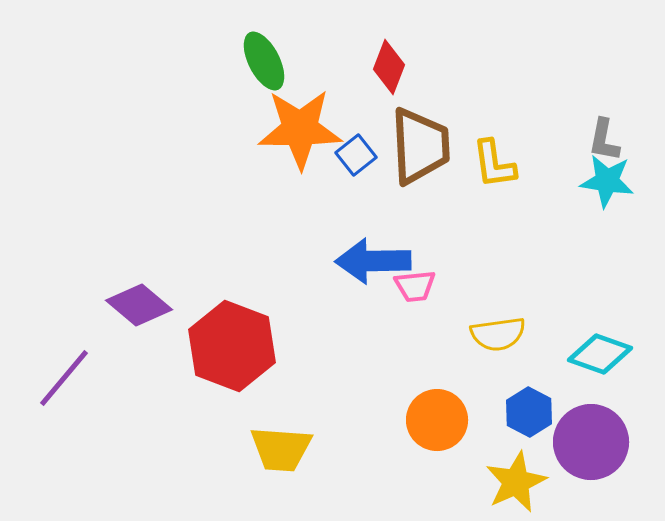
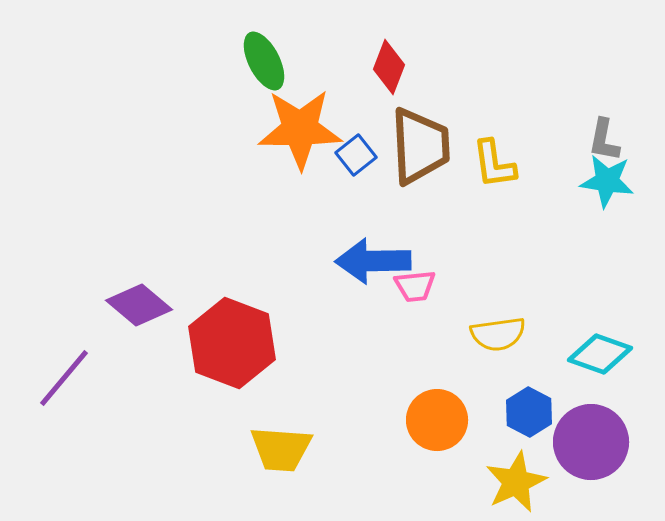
red hexagon: moved 3 px up
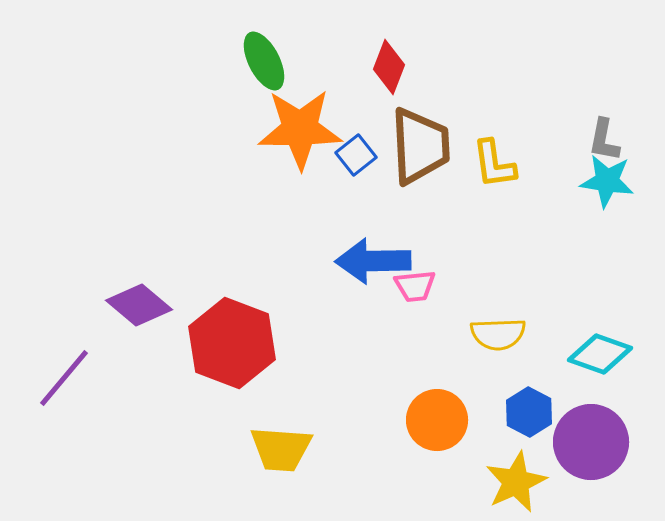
yellow semicircle: rotated 6 degrees clockwise
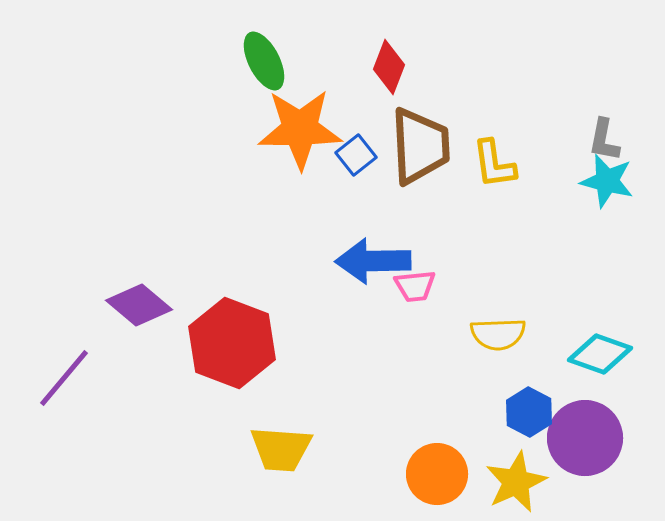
cyan star: rotated 6 degrees clockwise
orange circle: moved 54 px down
purple circle: moved 6 px left, 4 px up
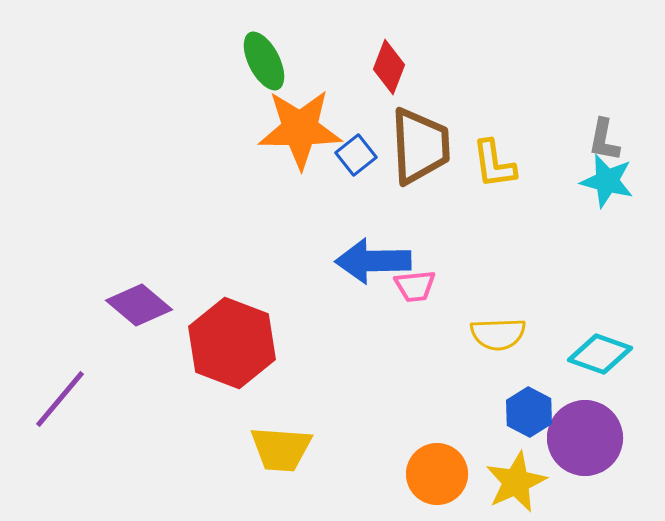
purple line: moved 4 px left, 21 px down
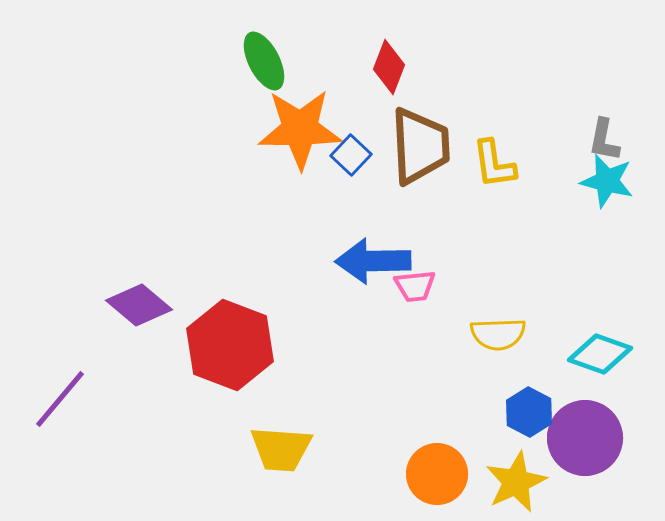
blue square: moved 5 px left; rotated 9 degrees counterclockwise
red hexagon: moved 2 px left, 2 px down
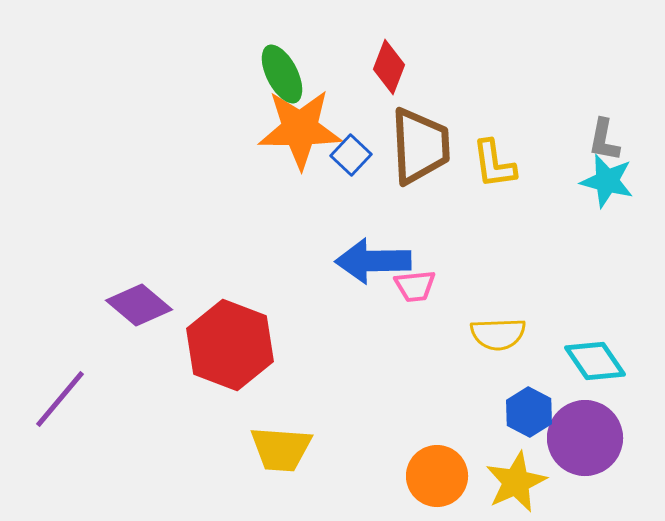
green ellipse: moved 18 px right, 13 px down
cyan diamond: moved 5 px left, 7 px down; rotated 36 degrees clockwise
orange circle: moved 2 px down
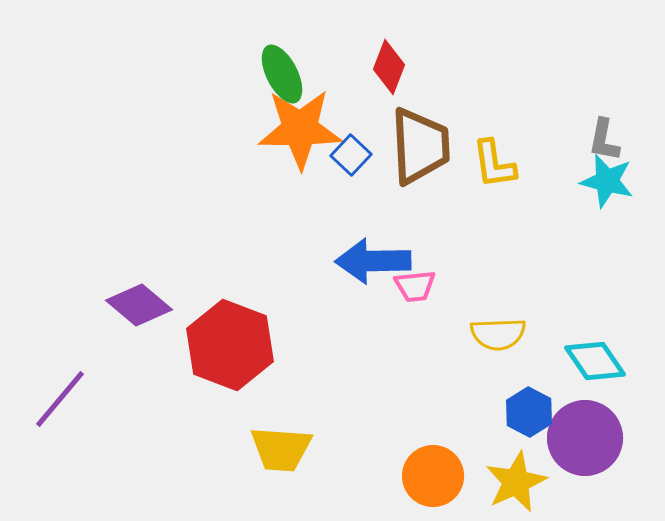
orange circle: moved 4 px left
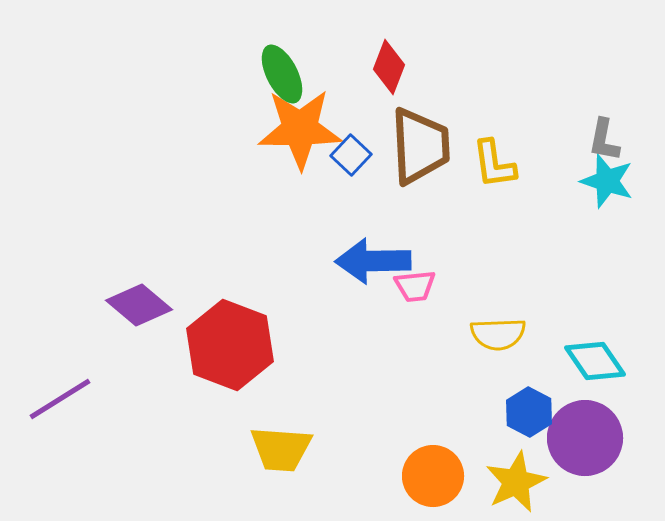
cyan star: rotated 4 degrees clockwise
purple line: rotated 18 degrees clockwise
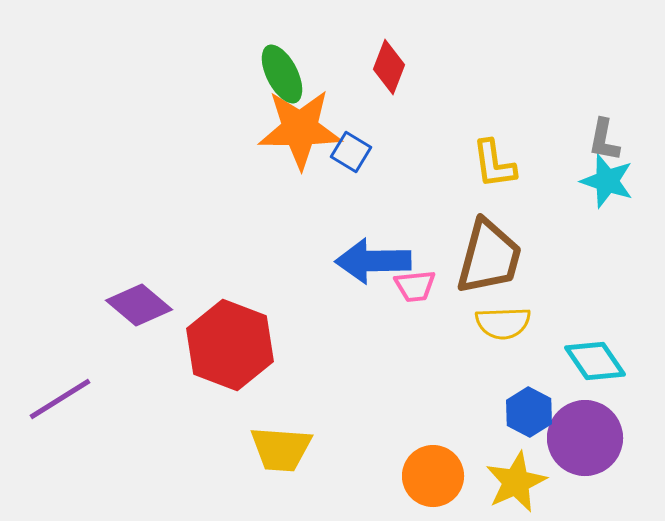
brown trapezoid: moved 69 px right, 111 px down; rotated 18 degrees clockwise
blue square: moved 3 px up; rotated 12 degrees counterclockwise
yellow semicircle: moved 5 px right, 11 px up
